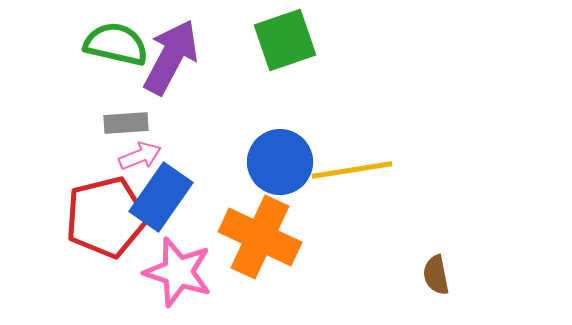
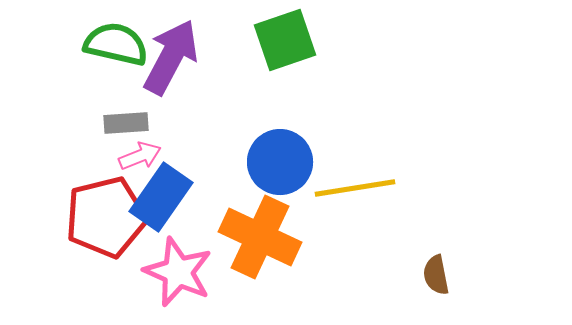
yellow line: moved 3 px right, 18 px down
pink star: rotated 6 degrees clockwise
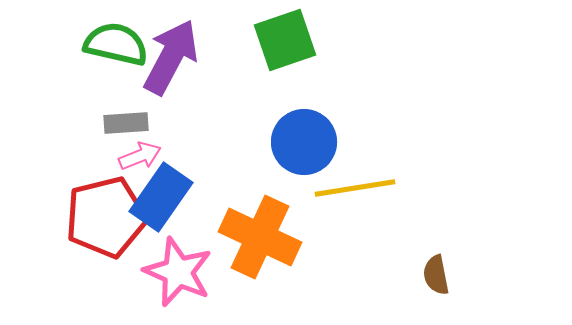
blue circle: moved 24 px right, 20 px up
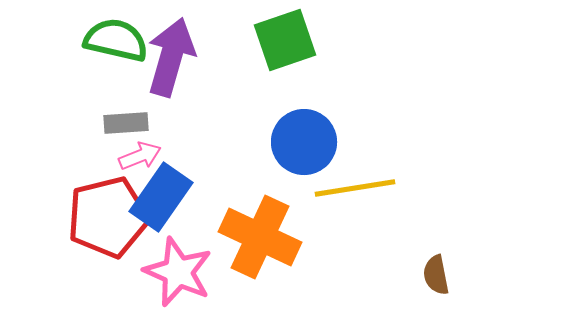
green semicircle: moved 4 px up
purple arrow: rotated 12 degrees counterclockwise
red pentagon: moved 2 px right
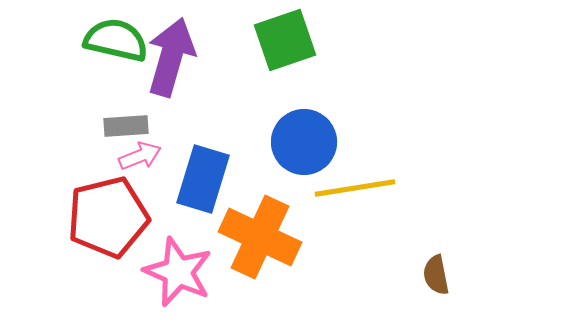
gray rectangle: moved 3 px down
blue rectangle: moved 42 px right, 18 px up; rotated 18 degrees counterclockwise
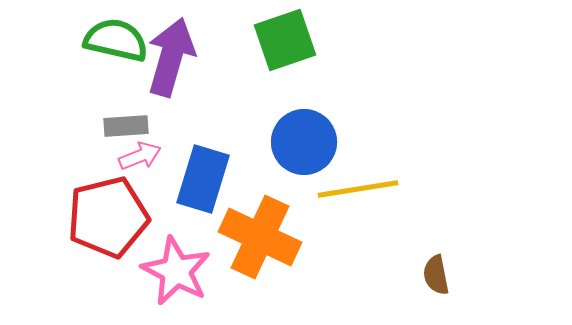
yellow line: moved 3 px right, 1 px down
pink star: moved 2 px left, 1 px up; rotated 4 degrees clockwise
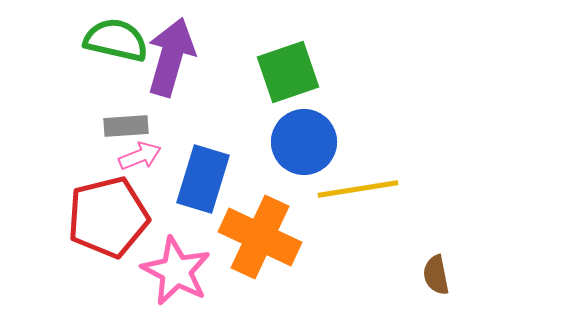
green square: moved 3 px right, 32 px down
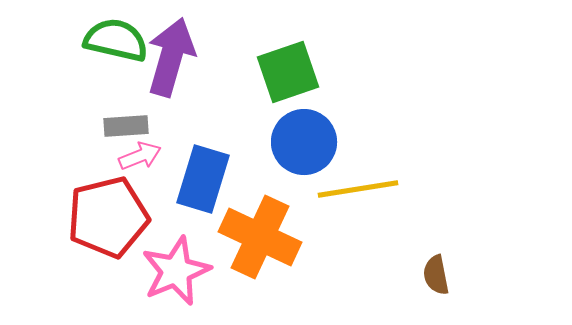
pink star: rotated 22 degrees clockwise
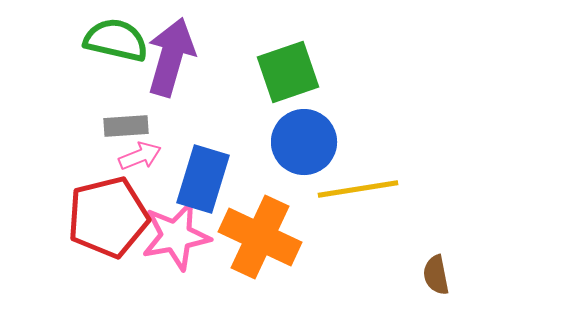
pink star: moved 35 px up; rotated 12 degrees clockwise
